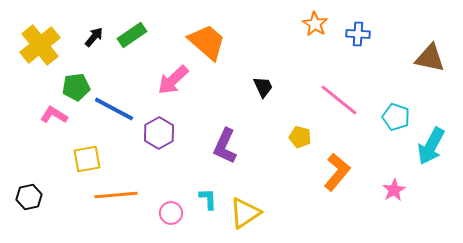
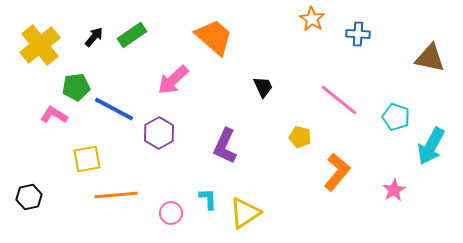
orange star: moved 3 px left, 5 px up
orange trapezoid: moved 7 px right, 5 px up
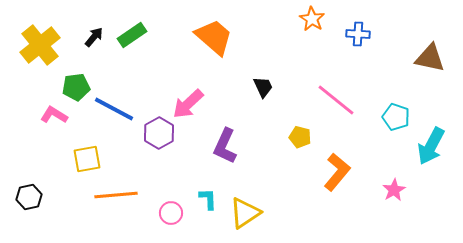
pink arrow: moved 15 px right, 24 px down
pink line: moved 3 px left
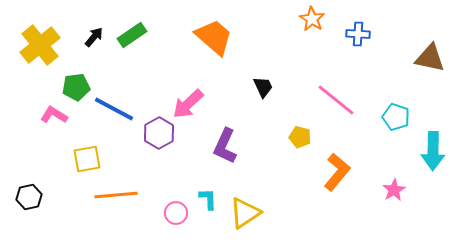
cyan arrow: moved 2 px right, 5 px down; rotated 27 degrees counterclockwise
pink circle: moved 5 px right
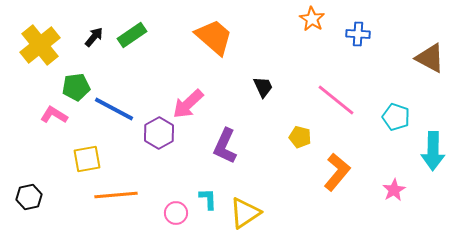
brown triangle: rotated 16 degrees clockwise
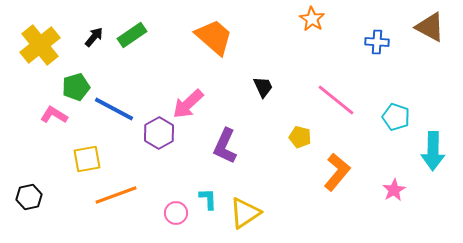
blue cross: moved 19 px right, 8 px down
brown triangle: moved 31 px up
green pentagon: rotated 8 degrees counterclockwise
orange line: rotated 15 degrees counterclockwise
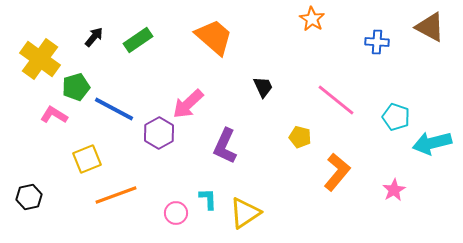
green rectangle: moved 6 px right, 5 px down
yellow cross: moved 14 px down; rotated 15 degrees counterclockwise
cyan arrow: moved 1 px left, 8 px up; rotated 75 degrees clockwise
yellow square: rotated 12 degrees counterclockwise
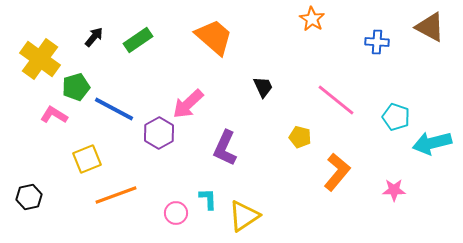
purple L-shape: moved 2 px down
pink star: rotated 30 degrees clockwise
yellow triangle: moved 1 px left, 3 px down
